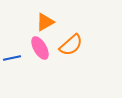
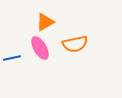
orange semicircle: moved 4 px right, 1 px up; rotated 30 degrees clockwise
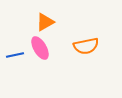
orange semicircle: moved 11 px right, 2 px down
blue line: moved 3 px right, 3 px up
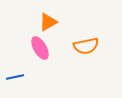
orange triangle: moved 3 px right
blue line: moved 22 px down
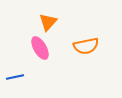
orange triangle: rotated 18 degrees counterclockwise
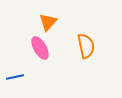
orange semicircle: rotated 90 degrees counterclockwise
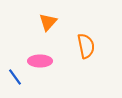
pink ellipse: moved 13 px down; rotated 60 degrees counterclockwise
blue line: rotated 66 degrees clockwise
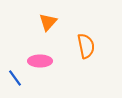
blue line: moved 1 px down
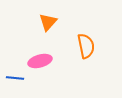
pink ellipse: rotated 15 degrees counterclockwise
blue line: rotated 48 degrees counterclockwise
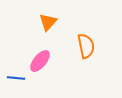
pink ellipse: rotated 35 degrees counterclockwise
blue line: moved 1 px right
